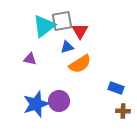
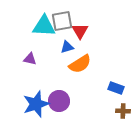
cyan triangle: rotated 40 degrees clockwise
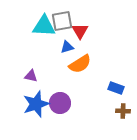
purple triangle: moved 1 px right, 17 px down
purple circle: moved 1 px right, 2 px down
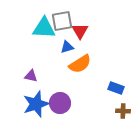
cyan triangle: moved 2 px down
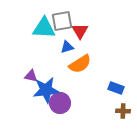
blue star: moved 10 px right, 14 px up; rotated 12 degrees clockwise
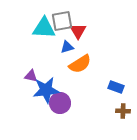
red triangle: moved 2 px left
blue rectangle: moved 1 px up
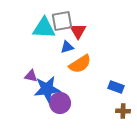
blue star: moved 1 px right, 1 px up
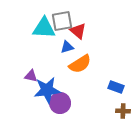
red triangle: rotated 18 degrees counterclockwise
blue star: moved 1 px down
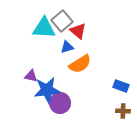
gray square: rotated 30 degrees counterclockwise
blue rectangle: moved 5 px right, 1 px up
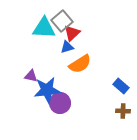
red triangle: moved 6 px left, 2 px down; rotated 36 degrees clockwise
blue rectangle: rotated 21 degrees clockwise
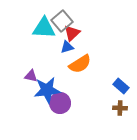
brown cross: moved 3 px left, 3 px up
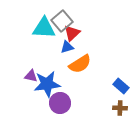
blue star: moved 6 px up
